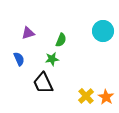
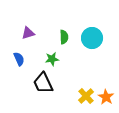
cyan circle: moved 11 px left, 7 px down
green semicircle: moved 3 px right, 3 px up; rotated 24 degrees counterclockwise
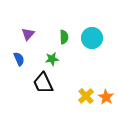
purple triangle: moved 1 px down; rotated 32 degrees counterclockwise
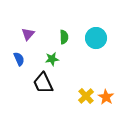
cyan circle: moved 4 px right
